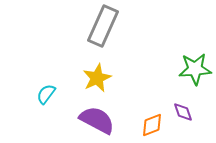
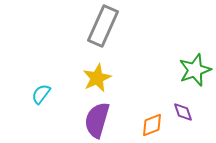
green star: moved 1 px down; rotated 16 degrees counterclockwise
cyan semicircle: moved 5 px left
purple semicircle: rotated 102 degrees counterclockwise
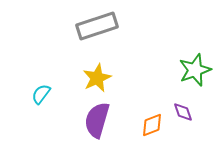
gray rectangle: moved 6 px left; rotated 48 degrees clockwise
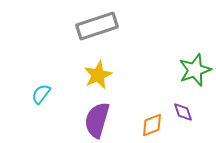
yellow star: moved 1 px right, 3 px up
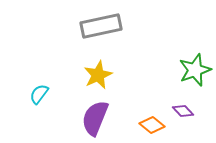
gray rectangle: moved 4 px right; rotated 6 degrees clockwise
cyan semicircle: moved 2 px left
purple diamond: moved 1 px up; rotated 25 degrees counterclockwise
purple semicircle: moved 2 px left, 2 px up; rotated 6 degrees clockwise
orange diamond: rotated 60 degrees clockwise
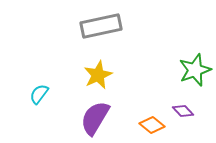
purple semicircle: rotated 9 degrees clockwise
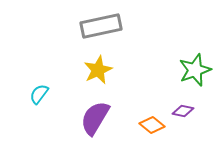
yellow star: moved 5 px up
purple diamond: rotated 35 degrees counterclockwise
